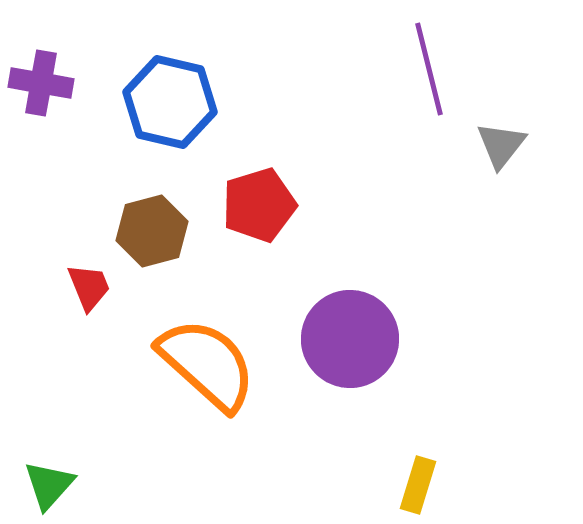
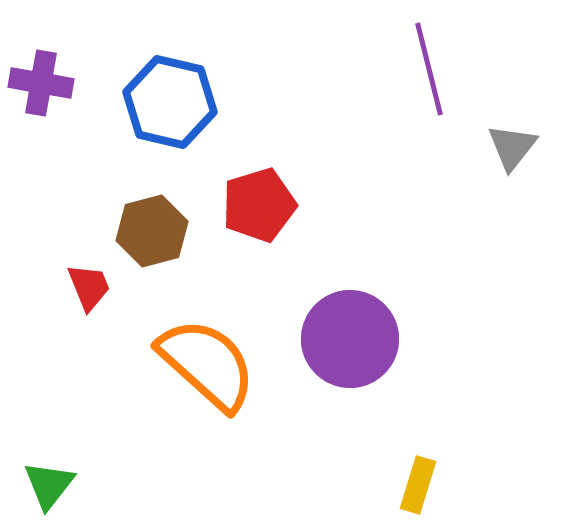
gray triangle: moved 11 px right, 2 px down
green triangle: rotated 4 degrees counterclockwise
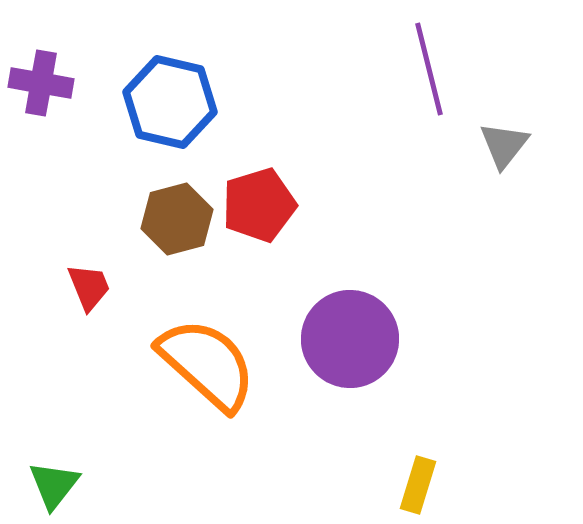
gray triangle: moved 8 px left, 2 px up
brown hexagon: moved 25 px right, 12 px up
green triangle: moved 5 px right
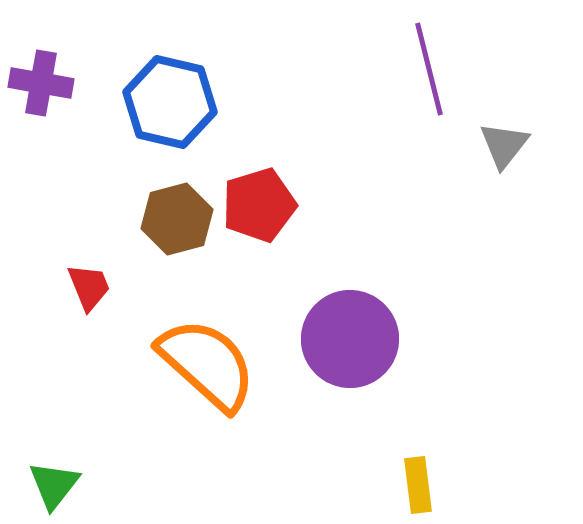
yellow rectangle: rotated 24 degrees counterclockwise
